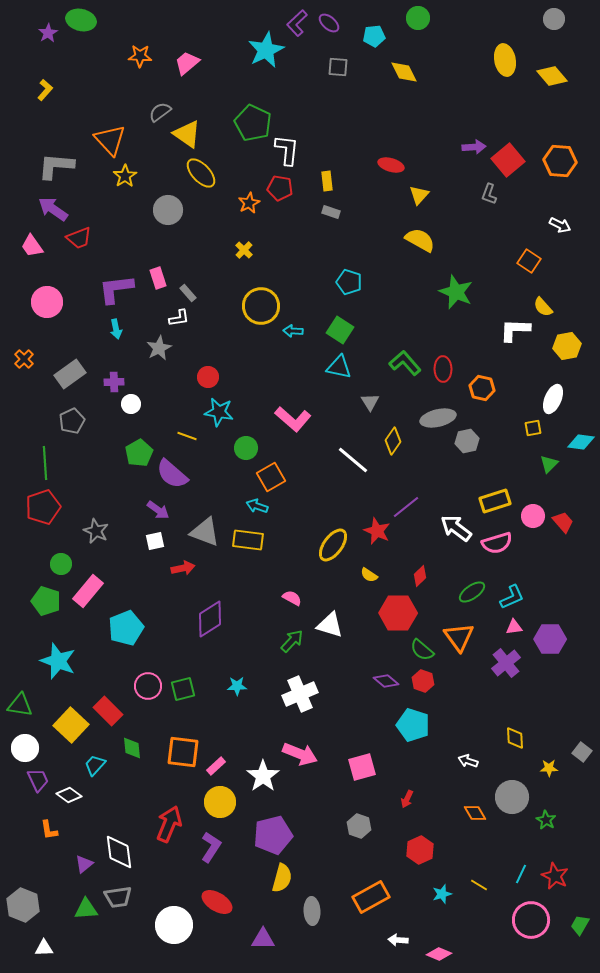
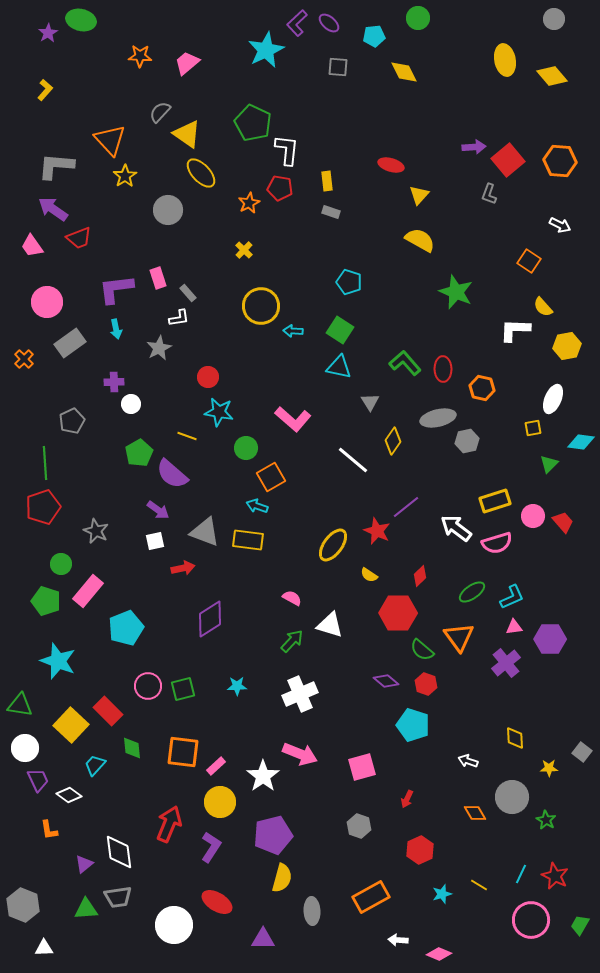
gray semicircle at (160, 112): rotated 10 degrees counterclockwise
gray rectangle at (70, 374): moved 31 px up
red hexagon at (423, 681): moved 3 px right, 3 px down
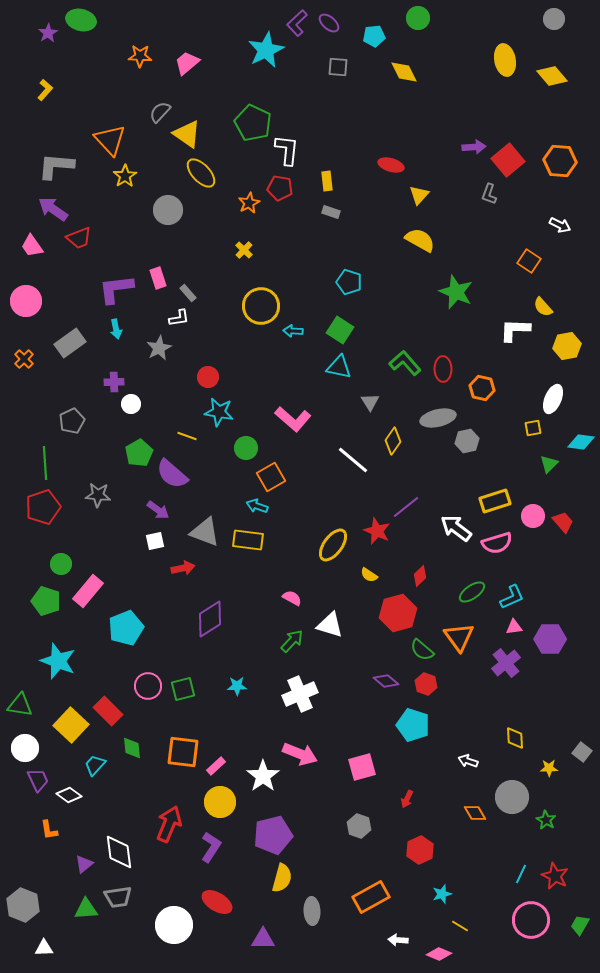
pink circle at (47, 302): moved 21 px left, 1 px up
gray star at (96, 531): moved 2 px right, 36 px up; rotated 20 degrees counterclockwise
red hexagon at (398, 613): rotated 15 degrees counterclockwise
yellow line at (479, 885): moved 19 px left, 41 px down
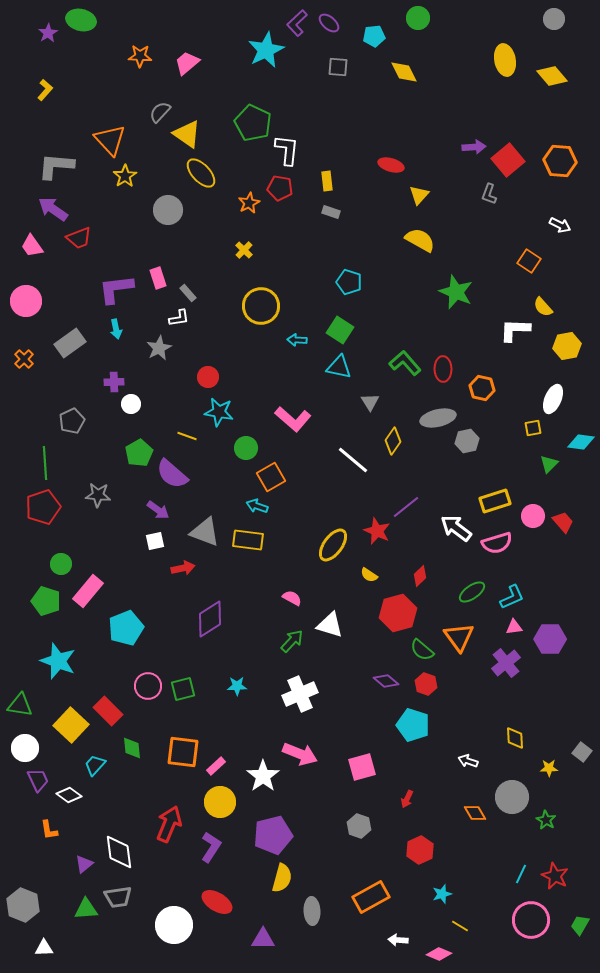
cyan arrow at (293, 331): moved 4 px right, 9 px down
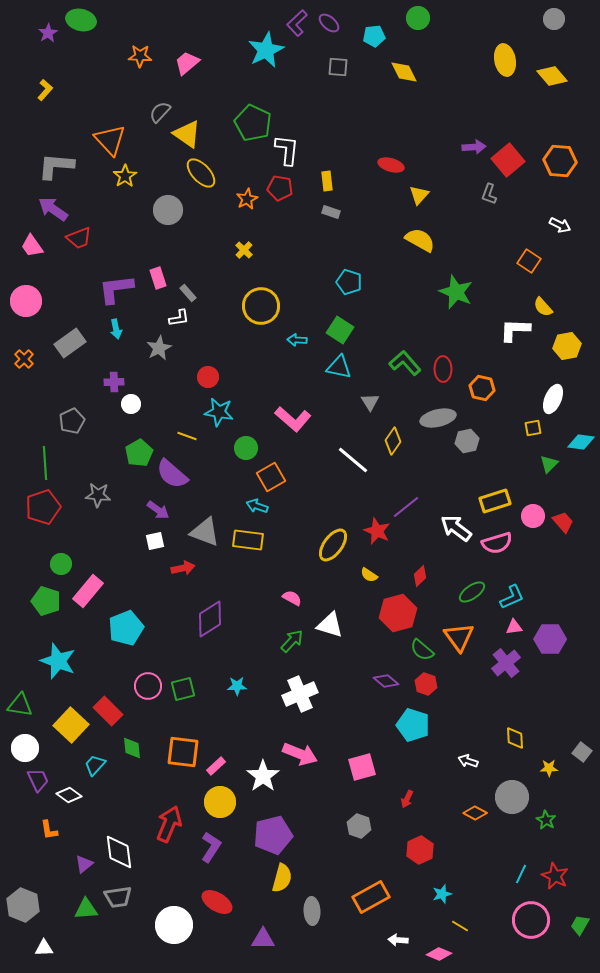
orange star at (249, 203): moved 2 px left, 4 px up
orange diamond at (475, 813): rotated 30 degrees counterclockwise
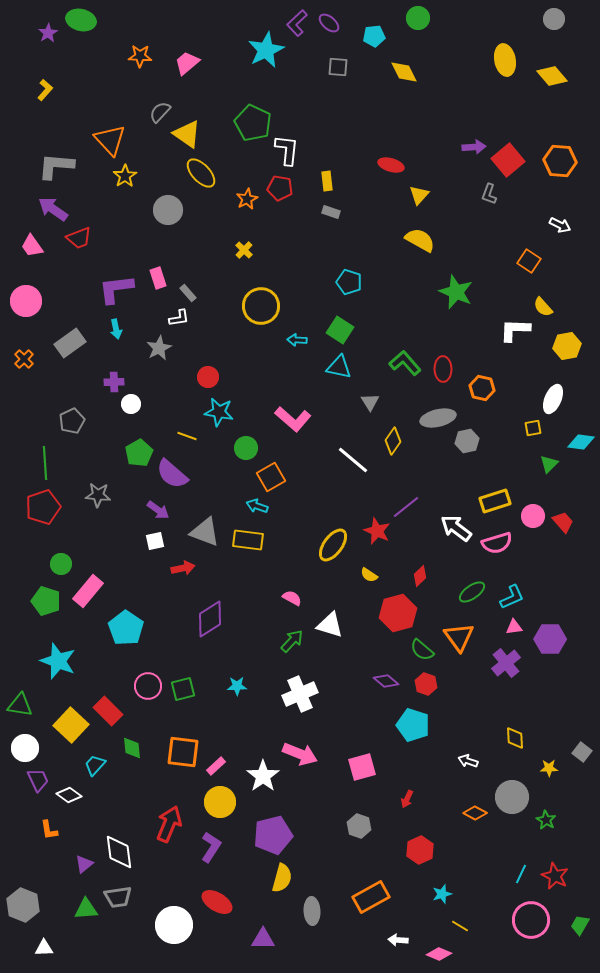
cyan pentagon at (126, 628): rotated 16 degrees counterclockwise
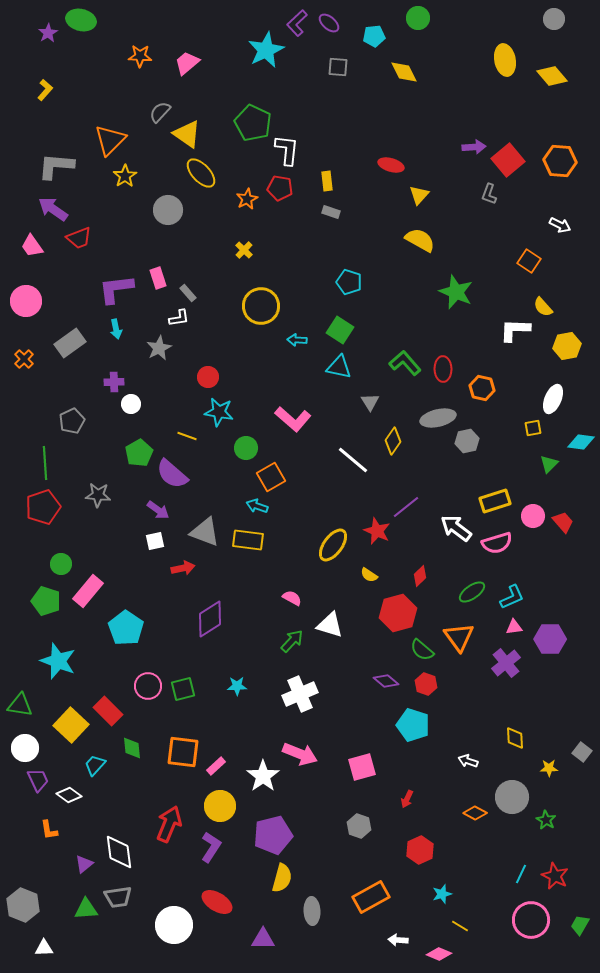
orange triangle at (110, 140): rotated 28 degrees clockwise
yellow circle at (220, 802): moved 4 px down
